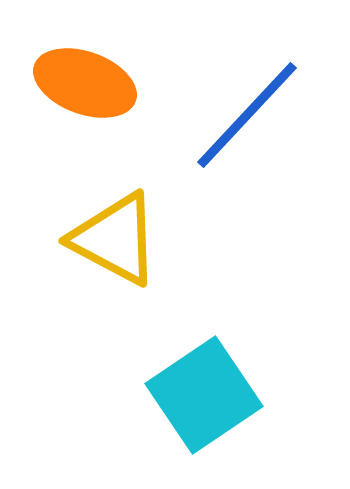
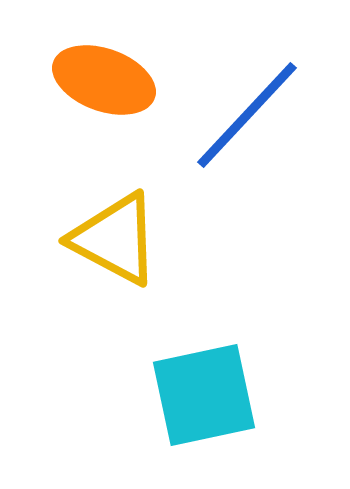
orange ellipse: moved 19 px right, 3 px up
cyan square: rotated 22 degrees clockwise
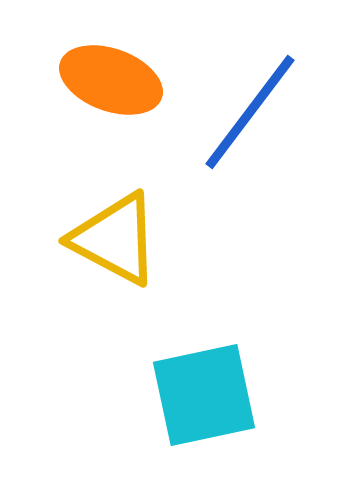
orange ellipse: moved 7 px right
blue line: moved 3 px right, 3 px up; rotated 6 degrees counterclockwise
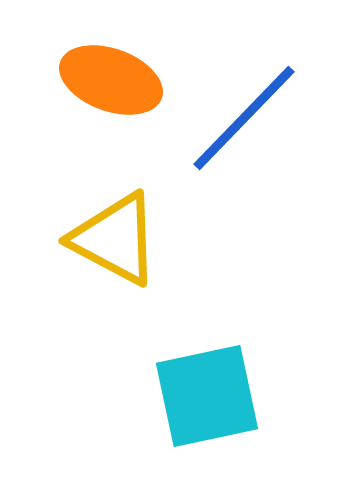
blue line: moved 6 px left, 6 px down; rotated 7 degrees clockwise
cyan square: moved 3 px right, 1 px down
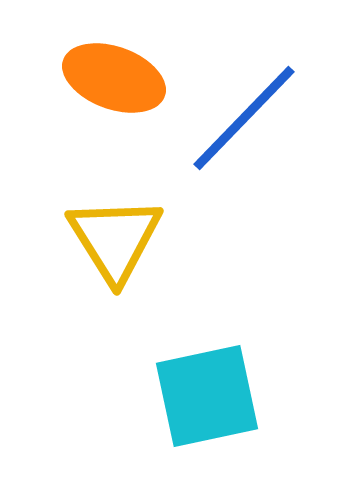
orange ellipse: moved 3 px right, 2 px up
yellow triangle: rotated 30 degrees clockwise
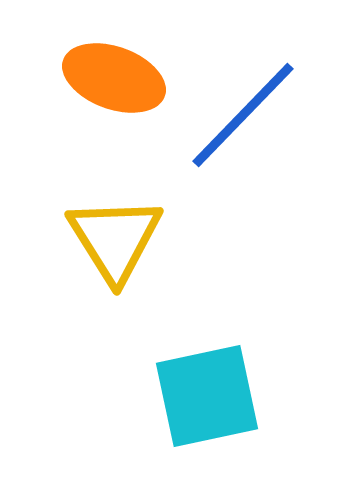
blue line: moved 1 px left, 3 px up
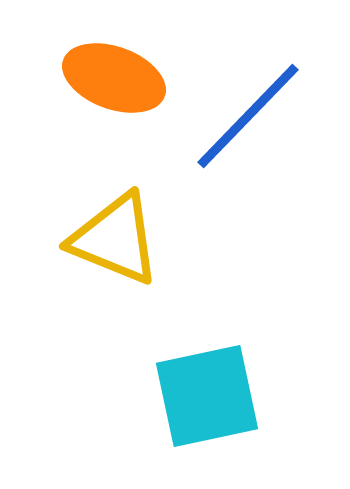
blue line: moved 5 px right, 1 px down
yellow triangle: rotated 36 degrees counterclockwise
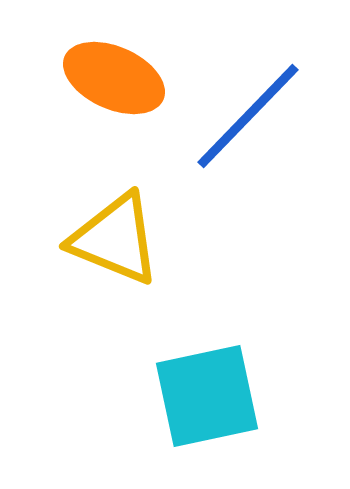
orange ellipse: rotated 4 degrees clockwise
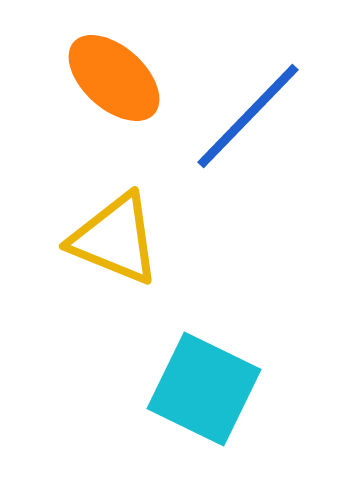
orange ellipse: rotated 18 degrees clockwise
cyan square: moved 3 px left, 7 px up; rotated 38 degrees clockwise
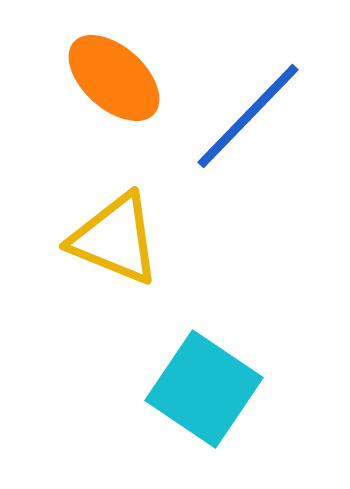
cyan square: rotated 8 degrees clockwise
